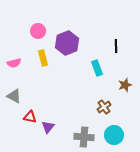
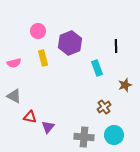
purple hexagon: moved 3 px right
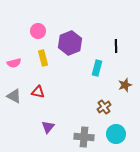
cyan rectangle: rotated 35 degrees clockwise
red triangle: moved 8 px right, 25 px up
cyan circle: moved 2 px right, 1 px up
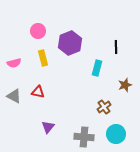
black line: moved 1 px down
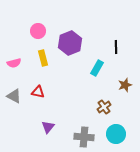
cyan rectangle: rotated 14 degrees clockwise
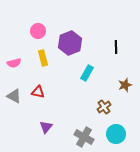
cyan rectangle: moved 10 px left, 5 px down
purple triangle: moved 2 px left
gray cross: rotated 24 degrees clockwise
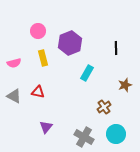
black line: moved 1 px down
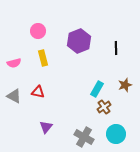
purple hexagon: moved 9 px right, 2 px up
cyan rectangle: moved 10 px right, 16 px down
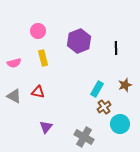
cyan circle: moved 4 px right, 10 px up
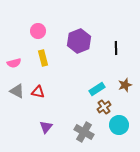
cyan rectangle: rotated 28 degrees clockwise
gray triangle: moved 3 px right, 5 px up
cyan circle: moved 1 px left, 1 px down
gray cross: moved 5 px up
